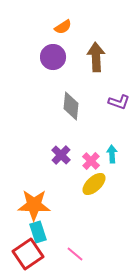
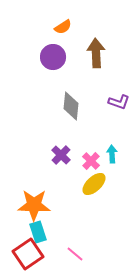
brown arrow: moved 4 px up
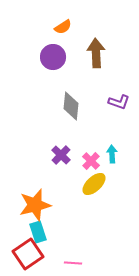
orange star: moved 1 px right; rotated 16 degrees counterclockwise
pink line: moved 2 px left, 9 px down; rotated 36 degrees counterclockwise
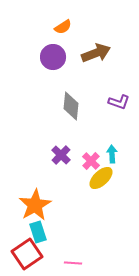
brown arrow: rotated 72 degrees clockwise
yellow ellipse: moved 7 px right, 6 px up
orange star: rotated 16 degrees counterclockwise
red square: moved 1 px left
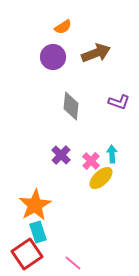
pink line: rotated 36 degrees clockwise
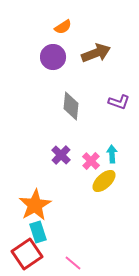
yellow ellipse: moved 3 px right, 3 px down
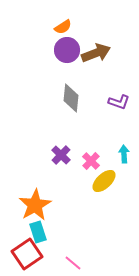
purple circle: moved 14 px right, 7 px up
gray diamond: moved 8 px up
cyan arrow: moved 12 px right
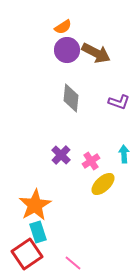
brown arrow: rotated 48 degrees clockwise
pink cross: rotated 12 degrees clockwise
yellow ellipse: moved 1 px left, 3 px down
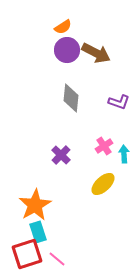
pink cross: moved 13 px right, 15 px up
red square: rotated 16 degrees clockwise
pink line: moved 16 px left, 4 px up
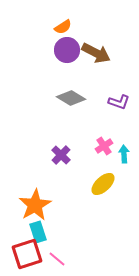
gray diamond: rotated 64 degrees counterclockwise
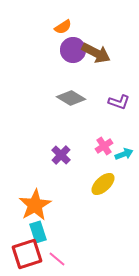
purple circle: moved 6 px right
cyan arrow: rotated 72 degrees clockwise
